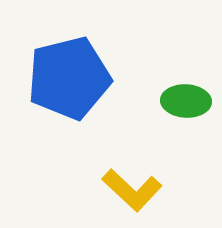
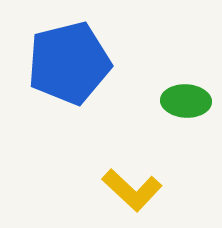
blue pentagon: moved 15 px up
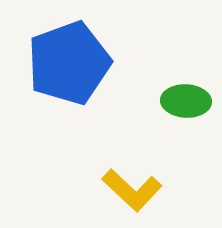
blue pentagon: rotated 6 degrees counterclockwise
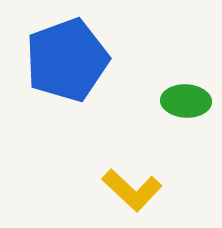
blue pentagon: moved 2 px left, 3 px up
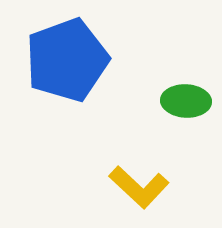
yellow L-shape: moved 7 px right, 3 px up
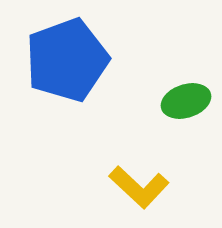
green ellipse: rotated 21 degrees counterclockwise
